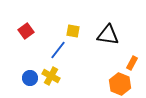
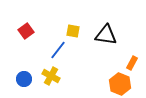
black triangle: moved 2 px left
blue circle: moved 6 px left, 1 px down
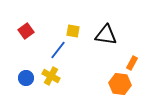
blue circle: moved 2 px right, 1 px up
orange hexagon: rotated 15 degrees counterclockwise
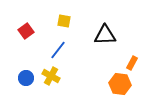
yellow square: moved 9 px left, 10 px up
black triangle: moved 1 px left; rotated 10 degrees counterclockwise
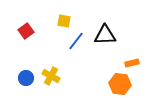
blue line: moved 18 px right, 9 px up
orange rectangle: rotated 48 degrees clockwise
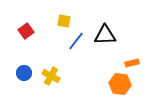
blue circle: moved 2 px left, 5 px up
